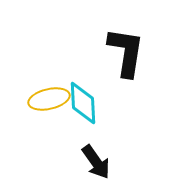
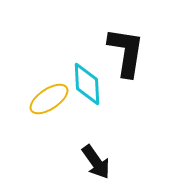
yellow ellipse: rotated 21 degrees counterclockwise
cyan diamond: moved 4 px right, 19 px up
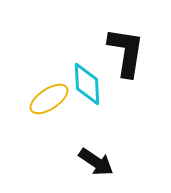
black arrow: rotated 21 degrees counterclockwise
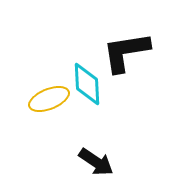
black L-shape: rotated 108 degrees counterclockwise
yellow ellipse: rotated 12 degrees clockwise
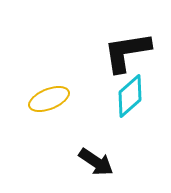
black L-shape: moved 1 px right
cyan diamond: moved 43 px right, 12 px down; rotated 51 degrees clockwise
